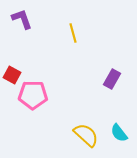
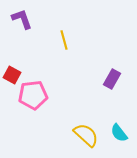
yellow line: moved 9 px left, 7 px down
pink pentagon: rotated 8 degrees counterclockwise
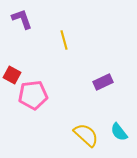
purple rectangle: moved 9 px left, 3 px down; rotated 36 degrees clockwise
cyan semicircle: moved 1 px up
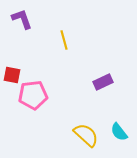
red square: rotated 18 degrees counterclockwise
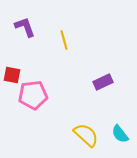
purple L-shape: moved 3 px right, 8 px down
cyan semicircle: moved 1 px right, 2 px down
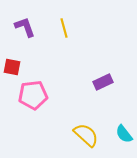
yellow line: moved 12 px up
red square: moved 8 px up
cyan semicircle: moved 4 px right
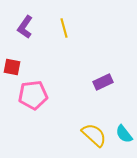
purple L-shape: rotated 125 degrees counterclockwise
yellow semicircle: moved 8 px right
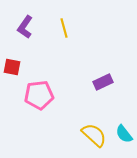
pink pentagon: moved 6 px right
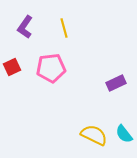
red square: rotated 36 degrees counterclockwise
purple rectangle: moved 13 px right, 1 px down
pink pentagon: moved 12 px right, 27 px up
yellow semicircle: rotated 16 degrees counterclockwise
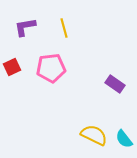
purple L-shape: rotated 45 degrees clockwise
purple rectangle: moved 1 px left, 1 px down; rotated 60 degrees clockwise
cyan semicircle: moved 5 px down
